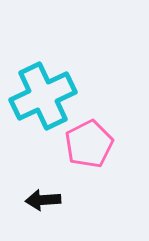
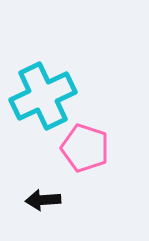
pink pentagon: moved 4 px left, 4 px down; rotated 27 degrees counterclockwise
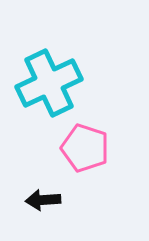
cyan cross: moved 6 px right, 13 px up
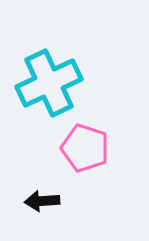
black arrow: moved 1 px left, 1 px down
